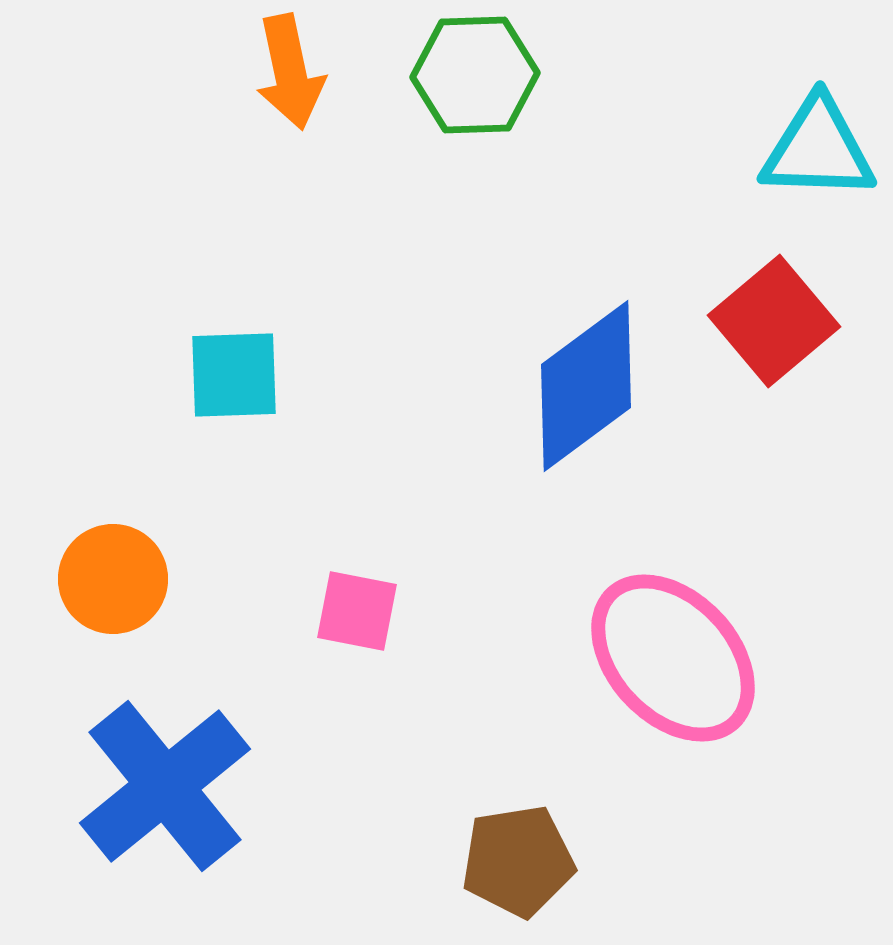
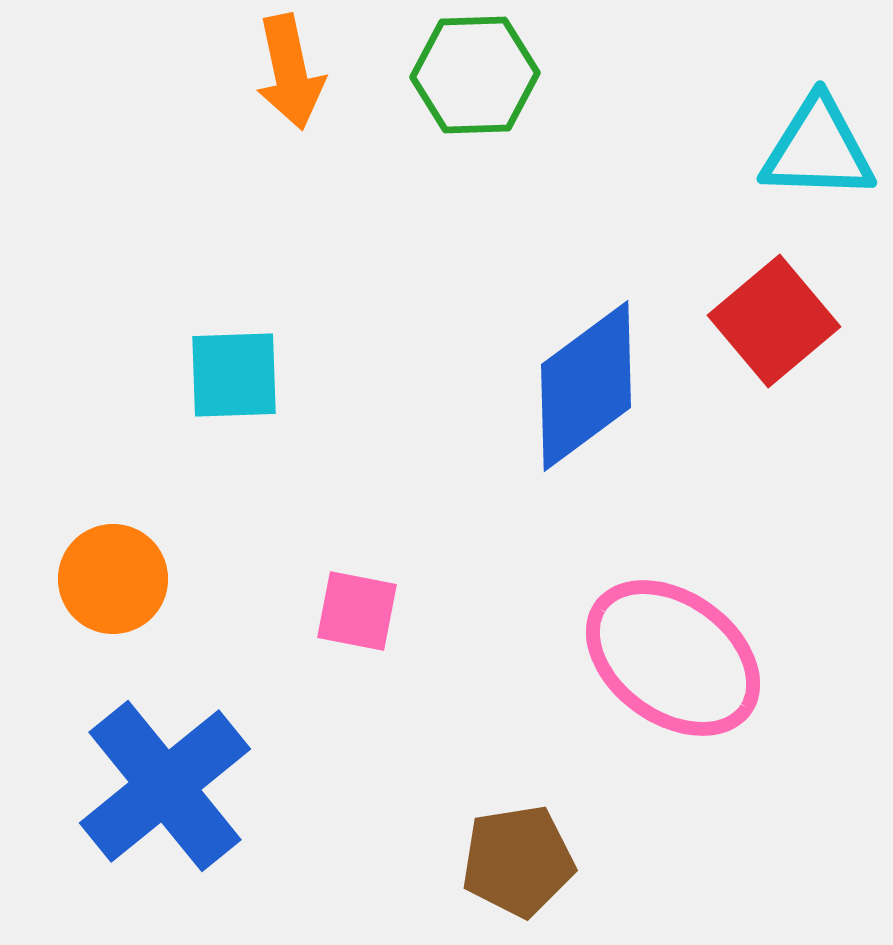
pink ellipse: rotated 11 degrees counterclockwise
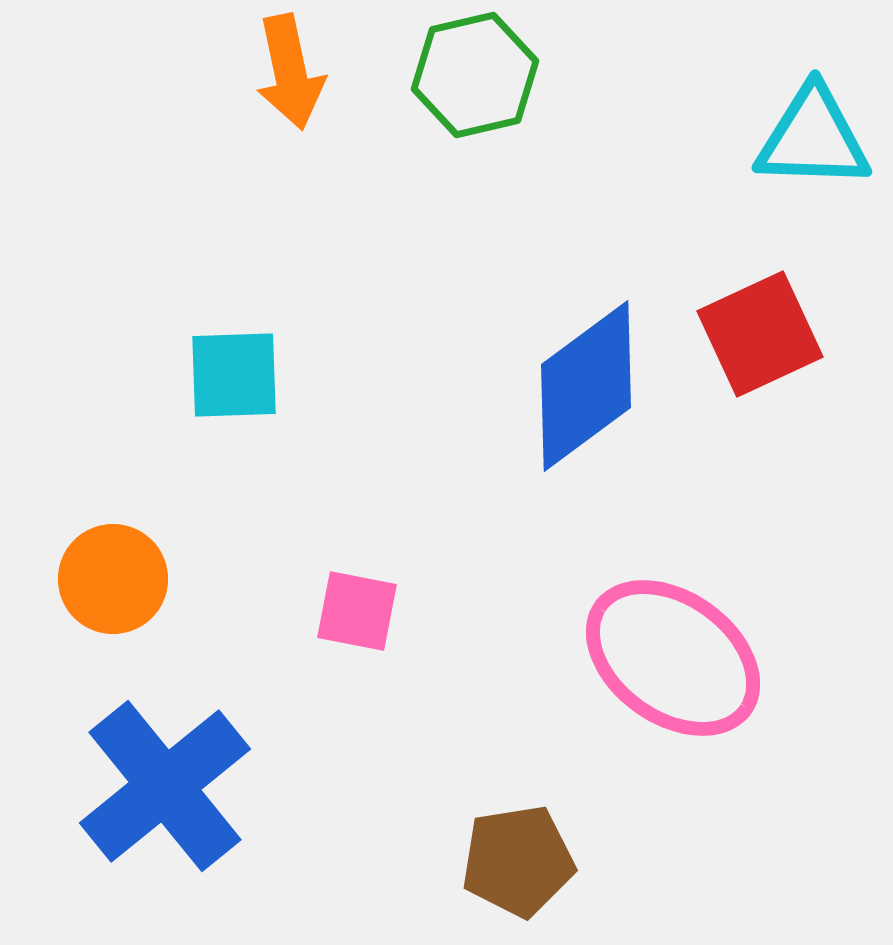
green hexagon: rotated 11 degrees counterclockwise
cyan triangle: moved 5 px left, 11 px up
red square: moved 14 px left, 13 px down; rotated 15 degrees clockwise
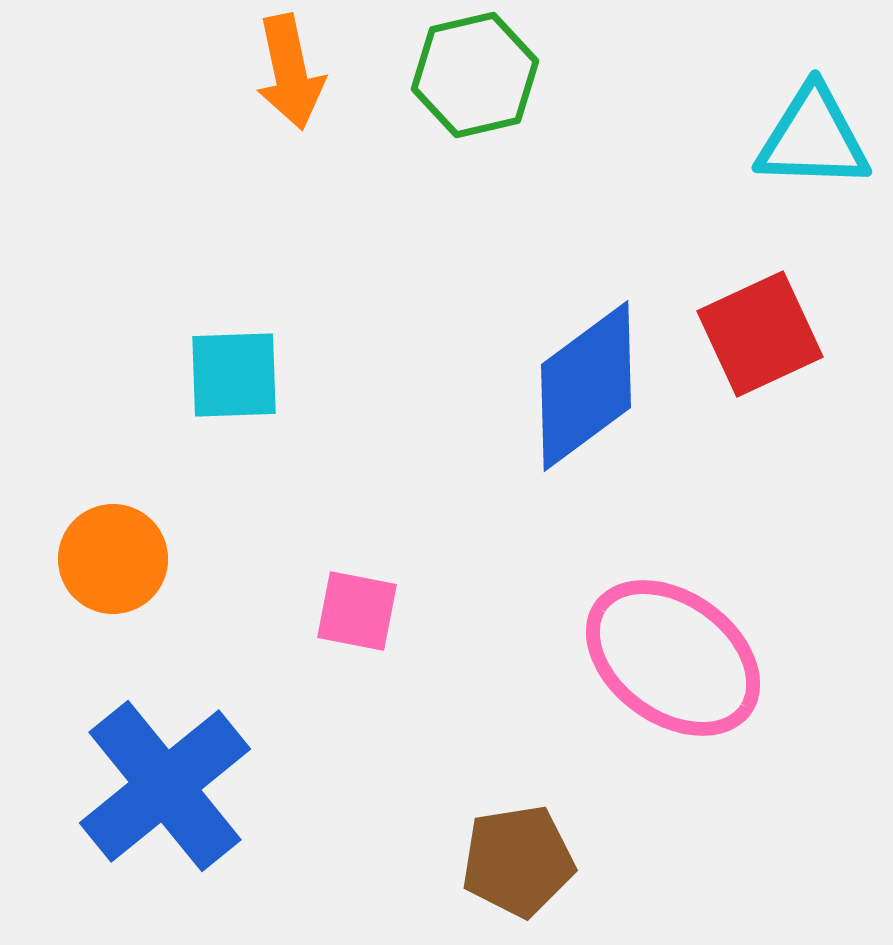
orange circle: moved 20 px up
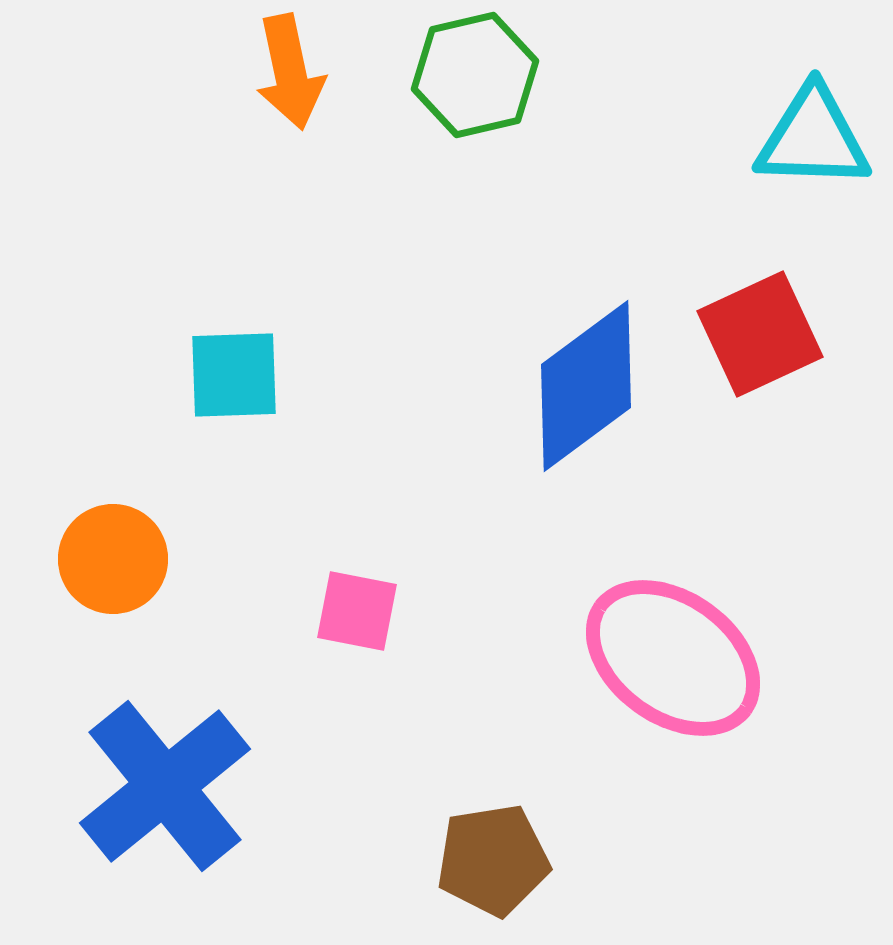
brown pentagon: moved 25 px left, 1 px up
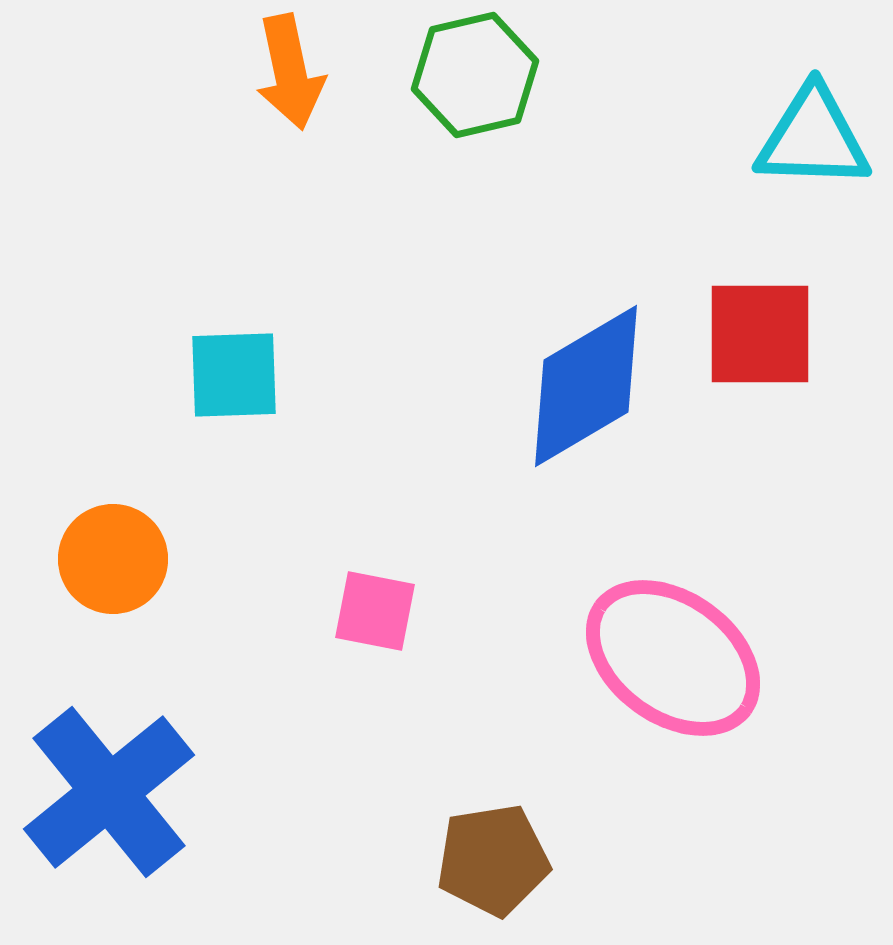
red square: rotated 25 degrees clockwise
blue diamond: rotated 6 degrees clockwise
pink square: moved 18 px right
blue cross: moved 56 px left, 6 px down
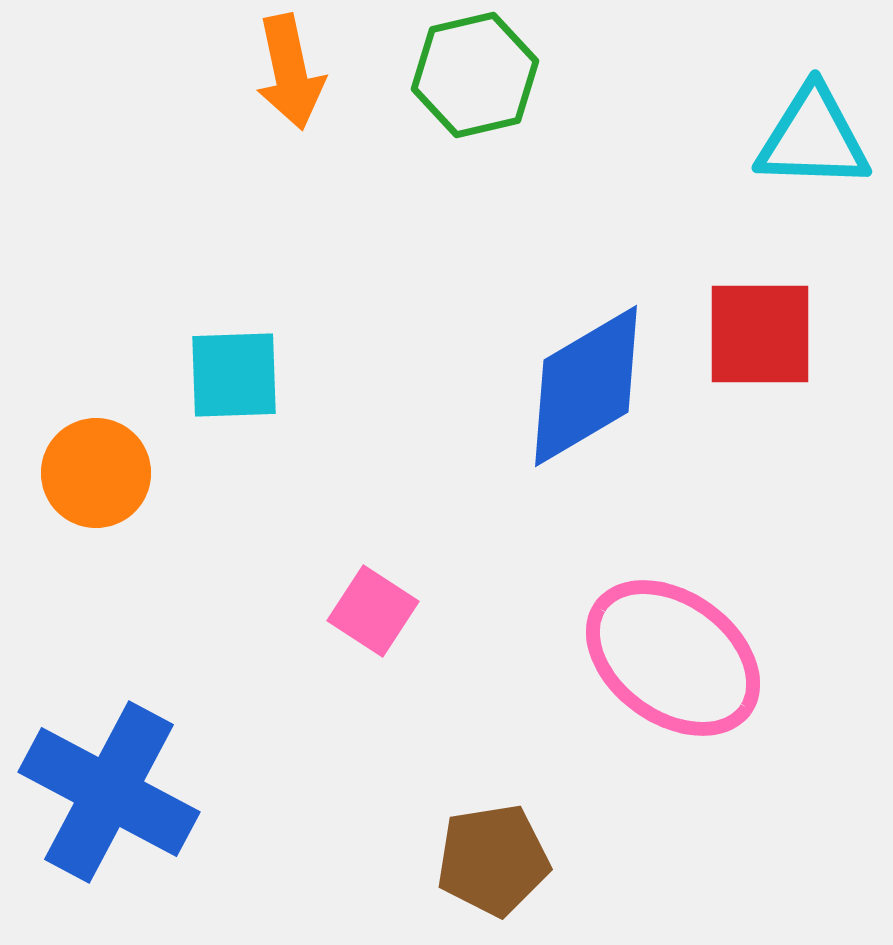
orange circle: moved 17 px left, 86 px up
pink square: moved 2 px left; rotated 22 degrees clockwise
blue cross: rotated 23 degrees counterclockwise
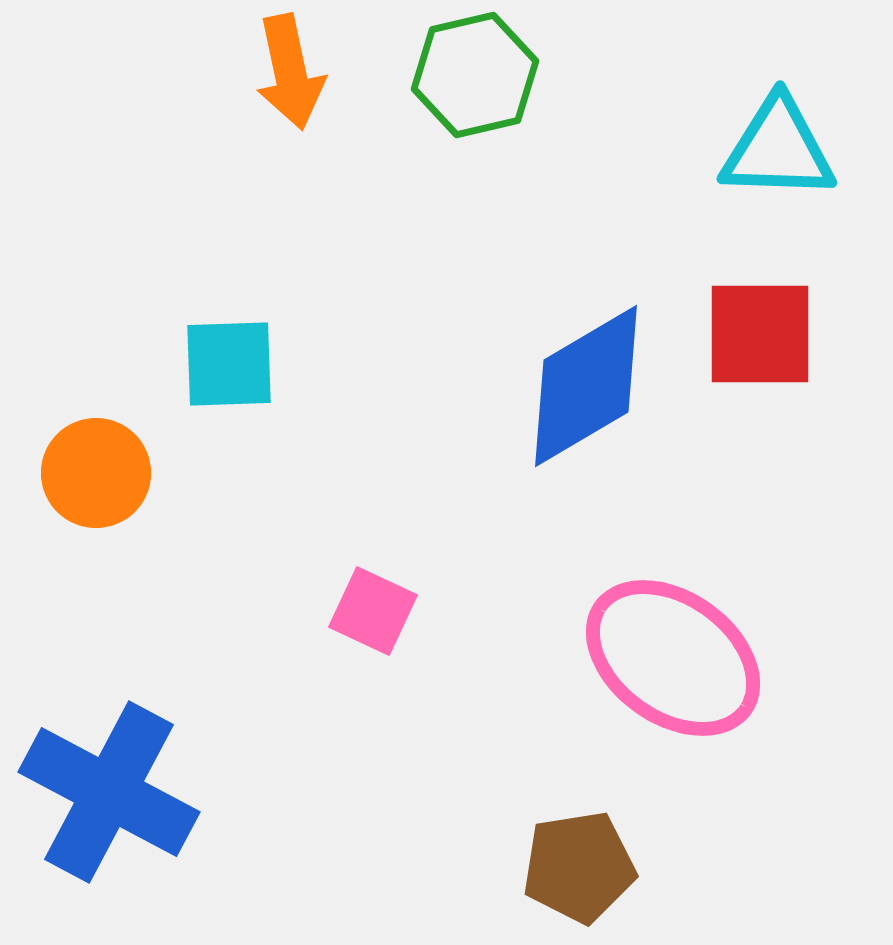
cyan triangle: moved 35 px left, 11 px down
cyan square: moved 5 px left, 11 px up
pink square: rotated 8 degrees counterclockwise
brown pentagon: moved 86 px right, 7 px down
